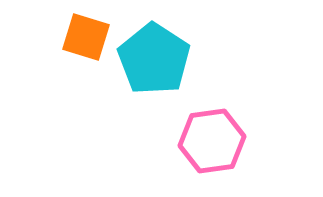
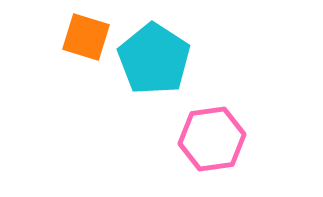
pink hexagon: moved 2 px up
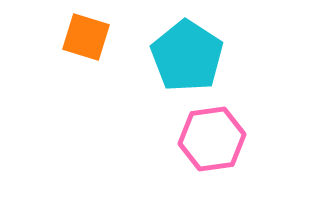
cyan pentagon: moved 33 px right, 3 px up
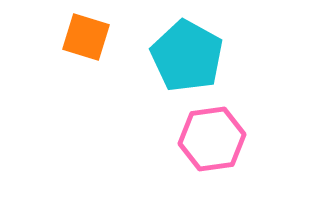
cyan pentagon: rotated 4 degrees counterclockwise
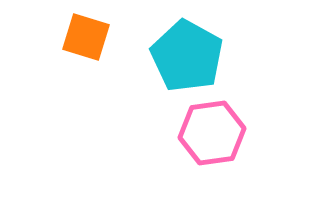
pink hexagon: moved 6 px up
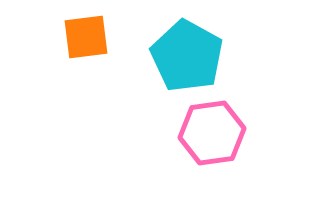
orange square: rotated 24 degrees counterclockwise
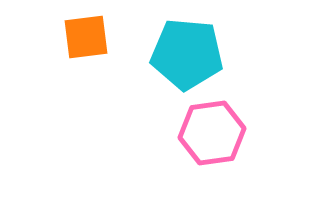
cyan pentagon: moved 2 px up; rotated 24 degrees counterclockwise
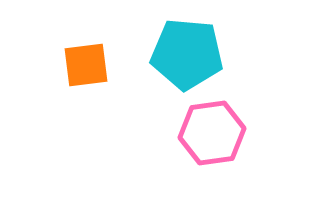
orange square: moved 28 px down
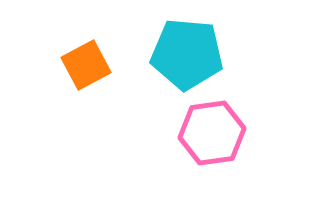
orange square: rotated 21 degrees counterclockwise
